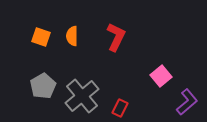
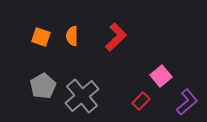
red L-shape: rotated 20 degrees clockwise
red rectangle: moved 21 px right, 7 px up; rotated 18 degrees clockwise
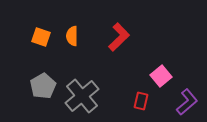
red L-shape: moved 3 px right
red rectangle: rotated 30 degrees counterclockwise
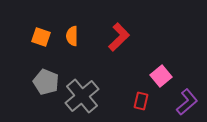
gray pentagon: moved 3 px right, 4 px up; rotated 20 degrees counterclockwise
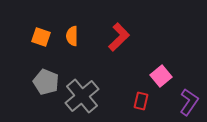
purple L-shape: moved 2 px right; rotated 16 degrees counterclockwise
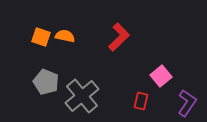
orange semicircle: moved 7 px left; rotated 102 degrees clockwise
purple L-shape: moved 2 px left, 1 px down
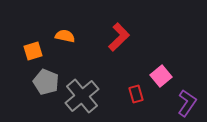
orange square: moved 8 px left, 14 px down; rotated 36 degrees counterclockwise
red rectangle: moved 5 px left, 7 px up; rotated 30 degrees counterclockwise
